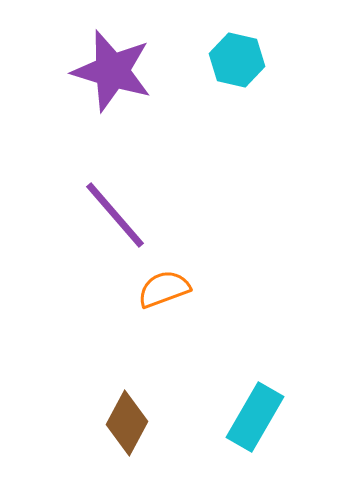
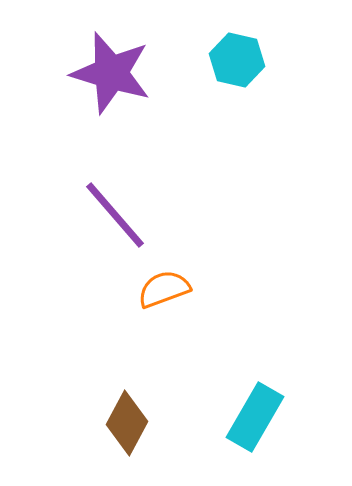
purple star: moved 1 px left, 2 px down
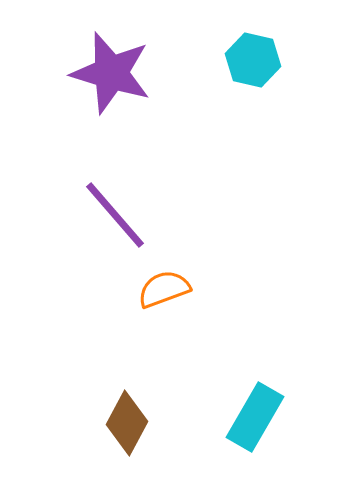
cyan hexagon: moved 16 px right
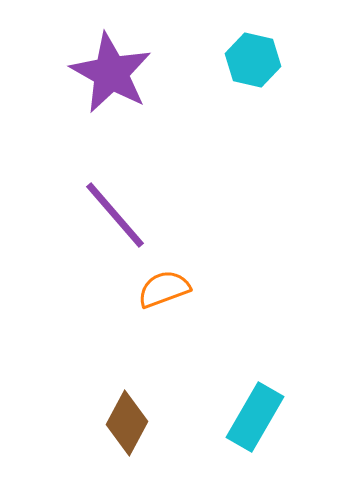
purple star: rotated 12 degrees clockwise
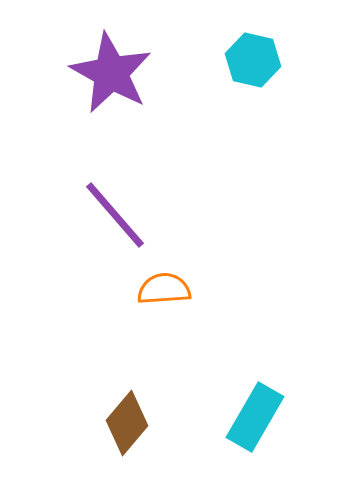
orange semicircle: rotated 16 degrees clockwise
brown diamond: rotated 12 degrees clockwise
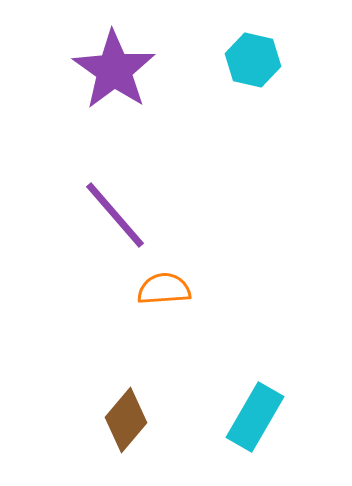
purple star: moved 3 px right, 3 px up; rotated 6 degrees clockwise
brown diamond: moved 1 px left, 3 px up
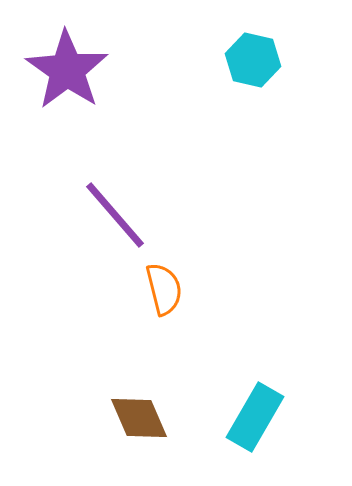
purple star: moved 47 px left
orange semicircle: rotated 80 degrees clockwise
brown diamond: moved 13 px right, 2 px up; rotated 64 degrees counterclockwise
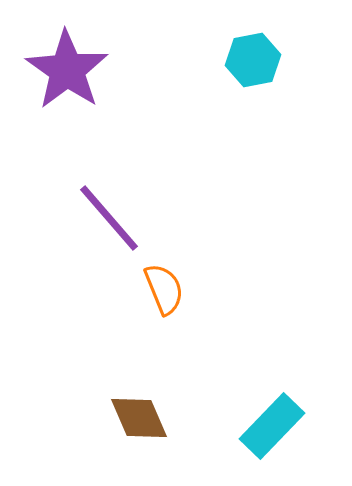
cyan hexagon: rotated 24 degrees counterclockwise
purple line: moved 6 px left, 3 px down
orange semicircle: rotated 8 degrees counterclockwise
cyan rectangle: moved 17 px right, 9 px down; rotated 14 degrees clockwise
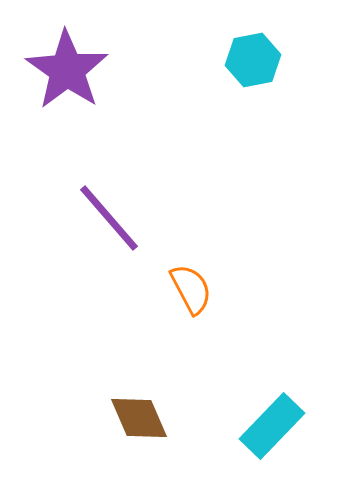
orange semicircle: moved 27 px right; rotated 6 degrees counterclockwise
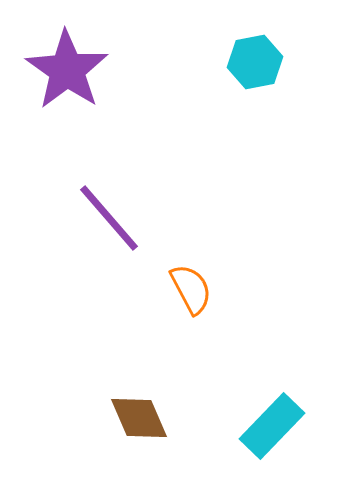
cyan hexagon: moved 2 px right, 2 px down
